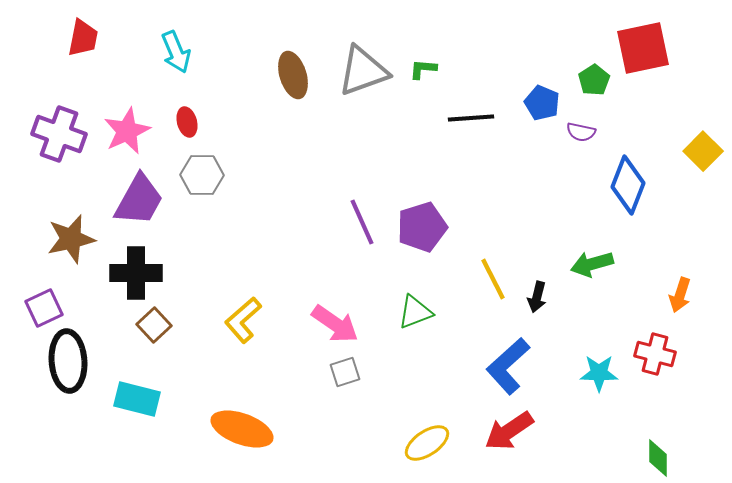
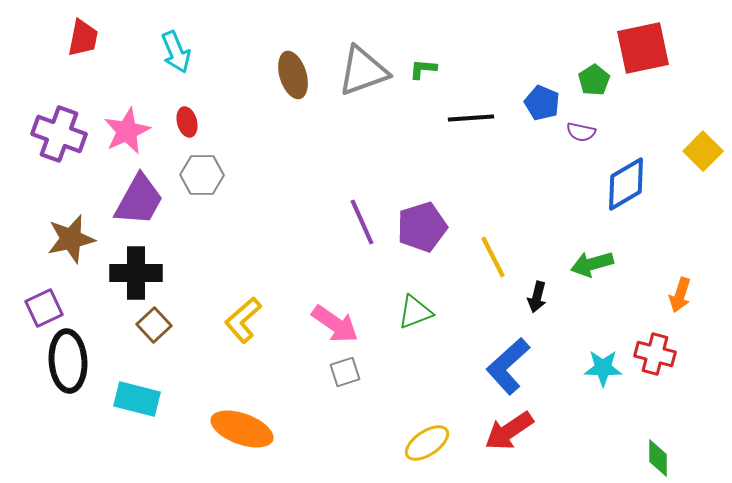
blue diamond: moved 2 px left, 1 px up; rotated 38 degrees clockwise
yellow line: moved 22 px up
cyan star: moved 4 px right, 5 px up
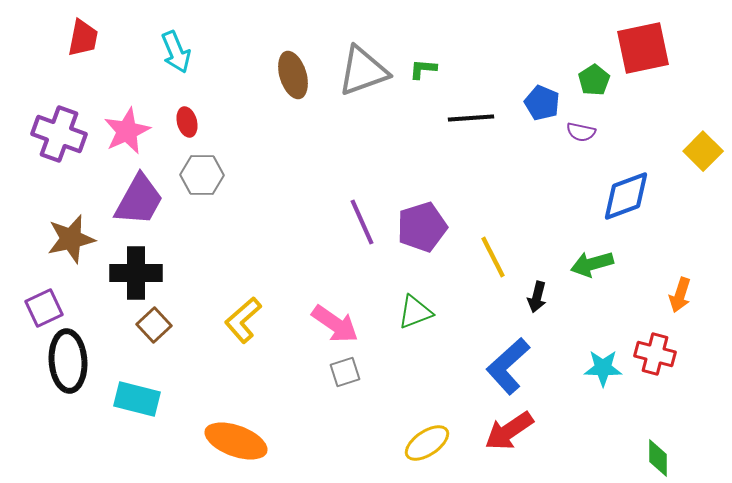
blue diamond: moved 12 px down; rotated 10 degrees clockwise
orange ellipse: moved 6 px left, 12 px down
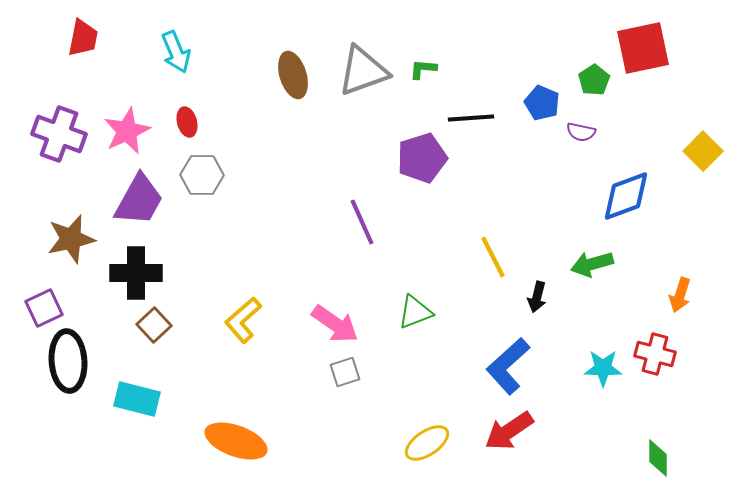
purple pentagon: moved 69 px up
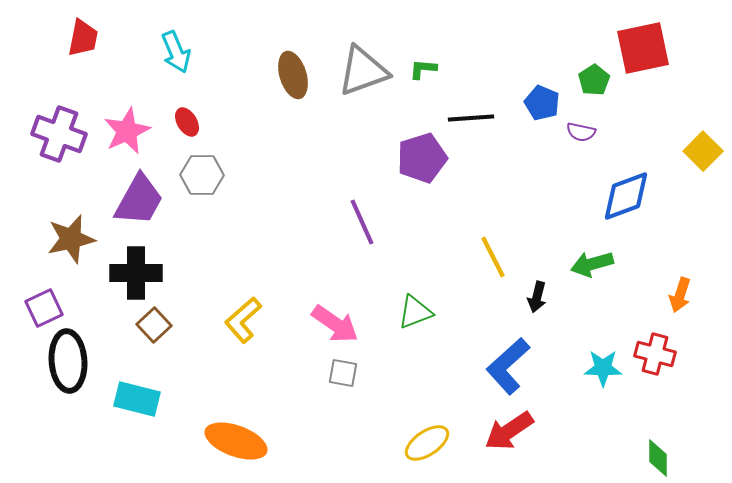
red ellipse: rotated 16 degrees counterclockwise
gray square: moved 2 px left, 1 px down; rotated 28 degrees clockwise
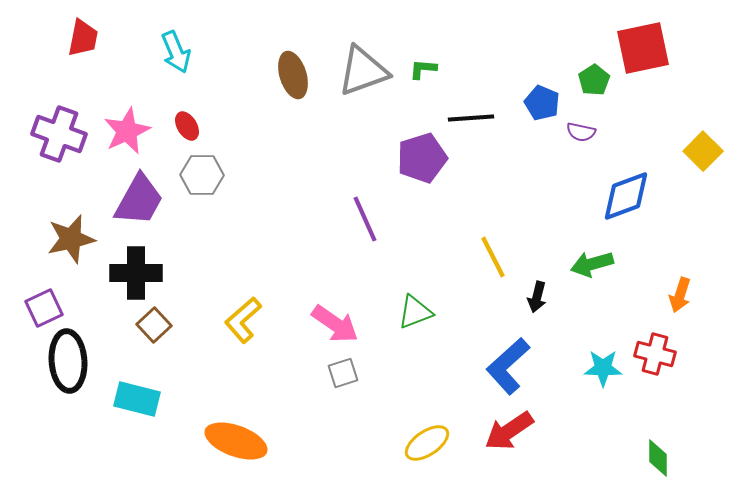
red ellipse: moved 4 px down
purple line: moved 3 px right, 3 px up
gray square: rotated 28 degrees counterclockwise
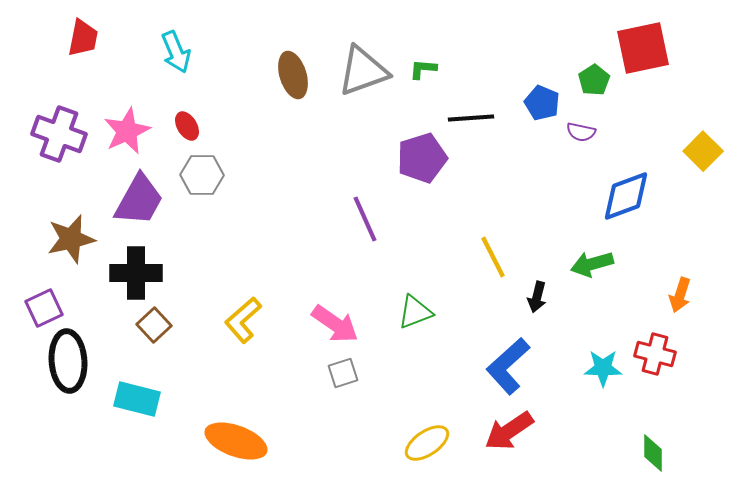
green diamond: moved 5 px left, 5 px up
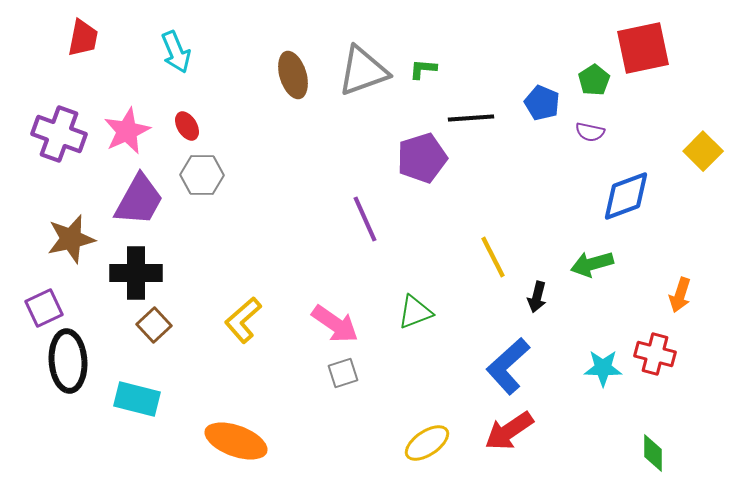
purple semicircle: moved 9 px right
